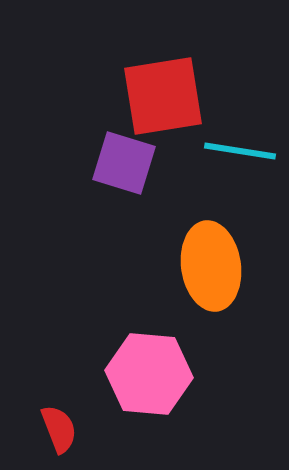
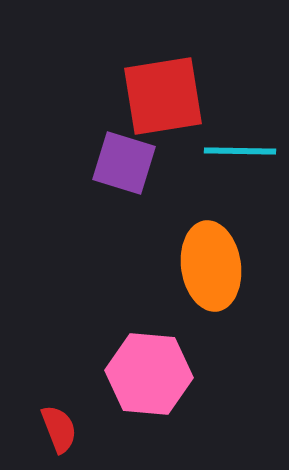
cyan line: rotated 8 degrees counterclockwise
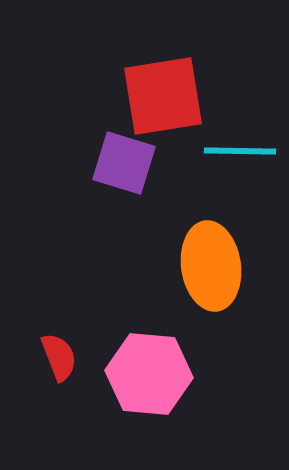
red semicircle: moved 72 px up
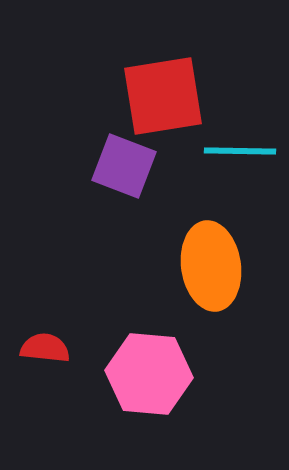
purple square: moved 3 px down; rotated 4 degrees clockwise
red semicircle: moved 14 px left, 9 px up; rotated 63 degrees counterclockwise
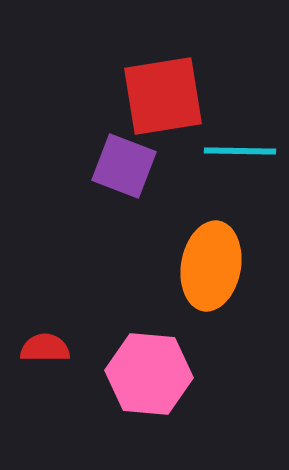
orange ellipse: rotated 18 degrees clockwise
red semicircle: rotated 6 degrees counterclockwise
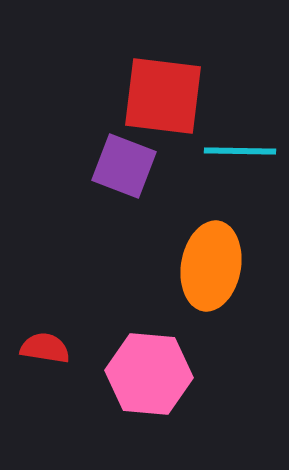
red square: rotated 16 degrees clockwise
red semicircle: rotated 9 degrees clockwise
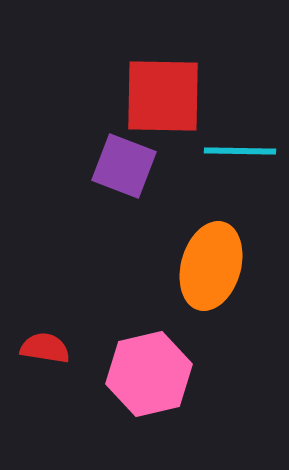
red square: rotated 6 degrees counterclockwise
orange ellipse: rotated 6 degrees clockwise
pink hexagon: rotated 18 degrees counterclockwise
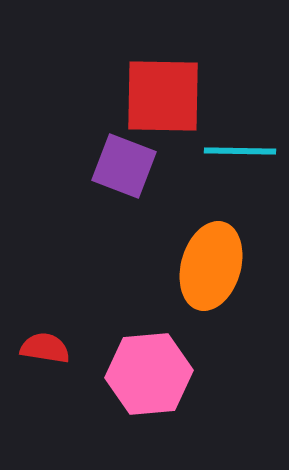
pink hexagon: rotated 8 degrees clockwise
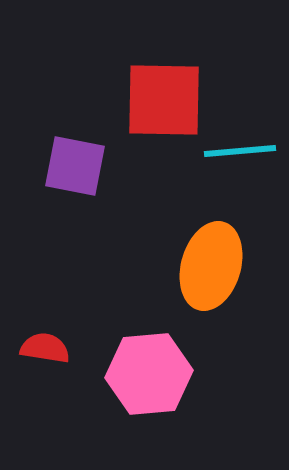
red square: moved 1 px right, 4 px down
cyan line: rotated 6 degrees counterclockwise
purple square: moved 49 px left; rotated 10 degrees counterclockwise
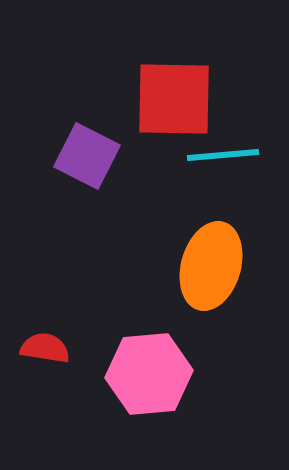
red square: moved 10 px right, 1 px up
cyan line: moved 17 px left, 4 px down
purple square: moved 12 px right, 10 px up; rotated 16 degrees clockwise
